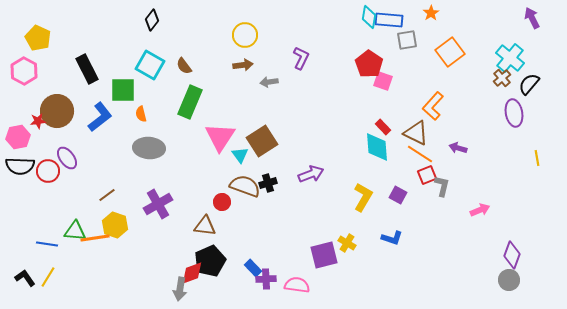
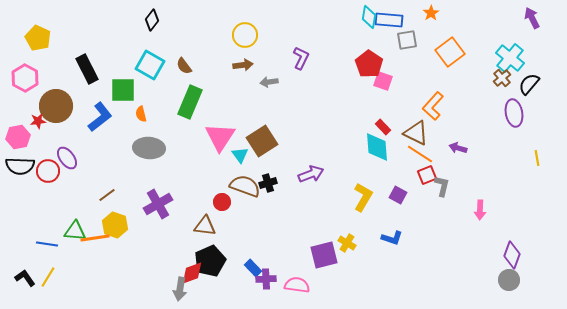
pink hexagon at (24, 71): moved 1 px right, 7 px down
brown circle at (57, 111): moved 1 px left, 5 px up
pink arrow at (480, 210): rotated 114 degrees clockwise
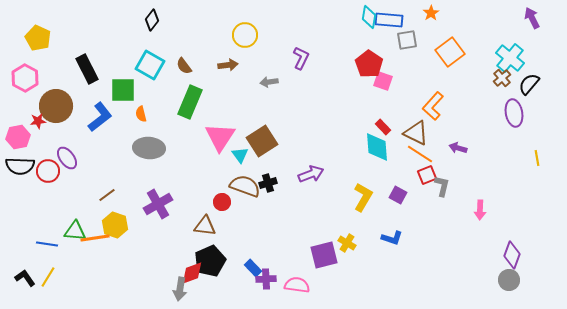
brown arrow at (243, 65): moved 15 px left
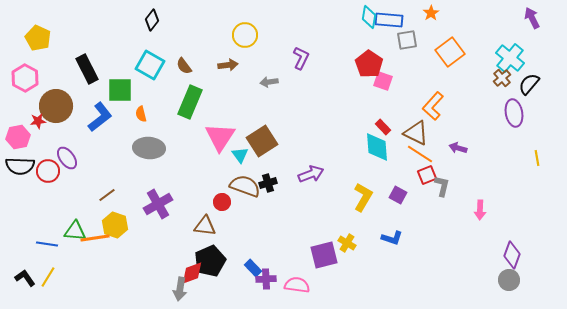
green square at (123, 90): moved 3 px left
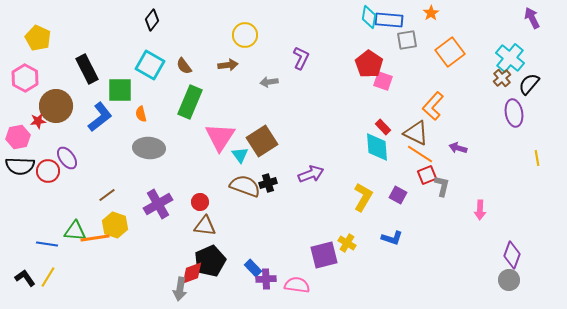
red circle at (222, 202): moved 22 px left
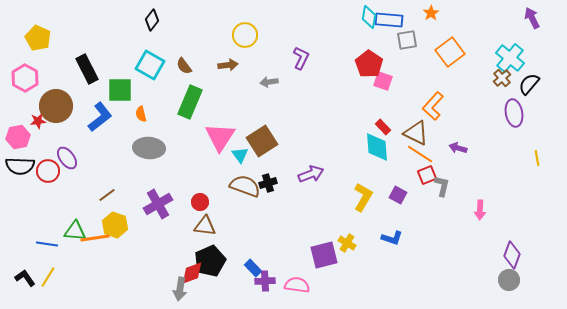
purple cross at (266, 279): moved 1 px left, 2 px down
